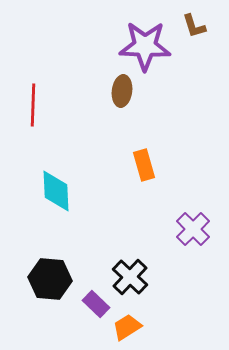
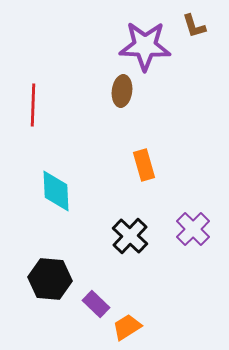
black cross: moved 41 px up
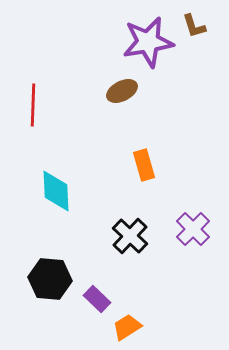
purple star: moved 3 px right, 4 px up; rotated 12 degrees counterclockwise
brown ellipse: rotated 56 degrees clockwise
purple rectangle: moved 1 px right, 5 px up
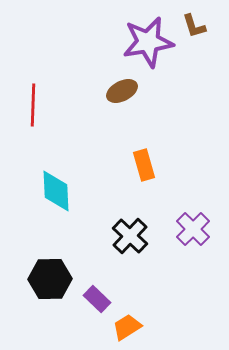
black hexagon: rotated 6 degrees counterclockwise
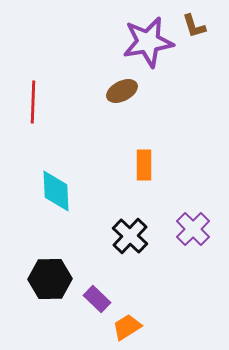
red line: moved 3 px up
orange rectangle: rotated 16 degrees clockwise
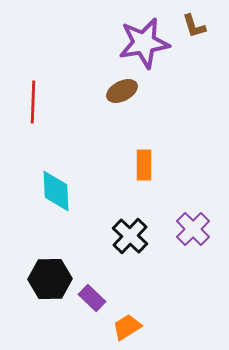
purple star: moved 4 px left, 1 px down
purple rectangle: moved 5 px left, 1 px up
